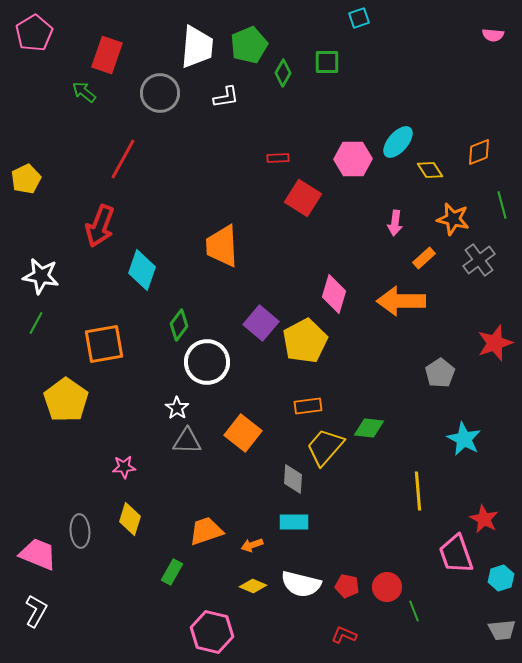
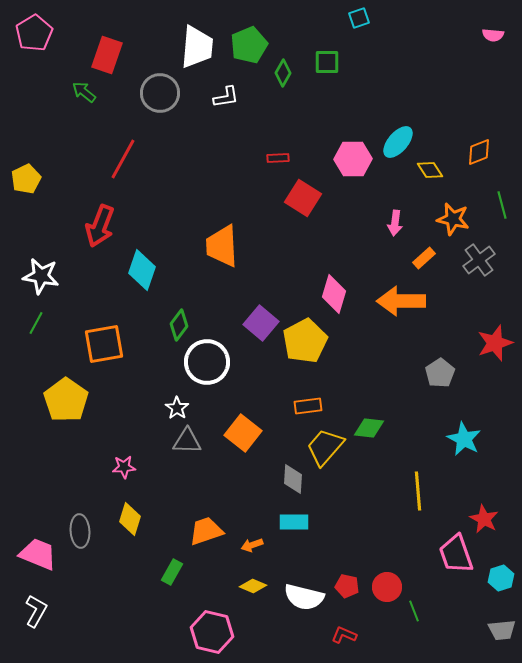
white semicircle at (301, 584): moved 3 px right, 13 px down
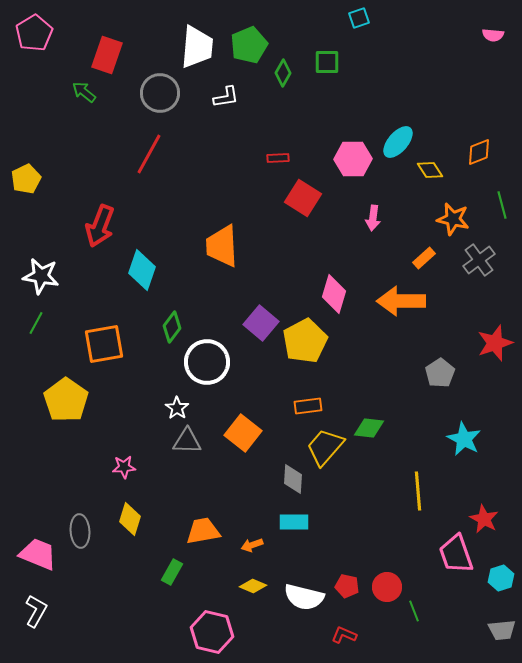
red line at (123, 159): moved 26 px right, 5 px up
pink arrow at (395, 223): moved 22 px left, 5 px up
green diamond at (179, 325): moved 7 px left, 2 px down
orange trapezoid at (206, 531): moved 3 px left; rotated 9 degrees clockwise
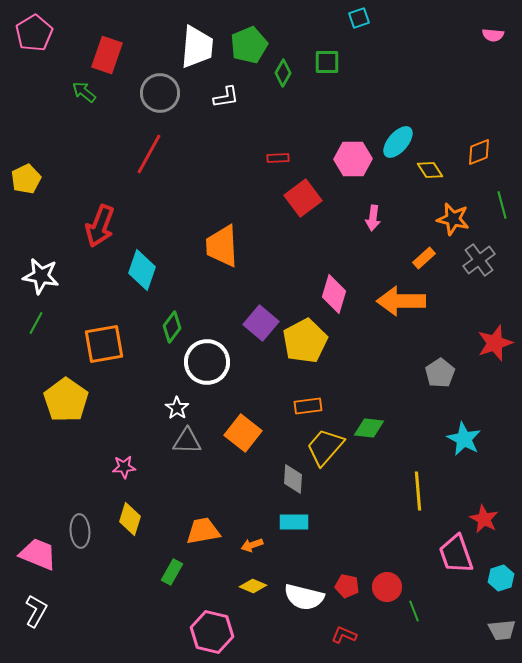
red square at (303, 198): rotated 21 degrees clockwise
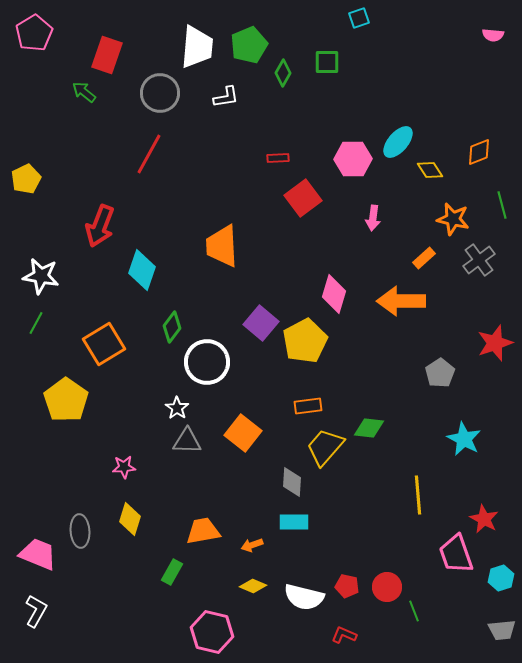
orange square at (104, 344): rotated 21 degrees counterclockwise
gray diamond at (293, 479): moved 1 px left, 3 px down
yellow line at (418, 491): moved 4 px down
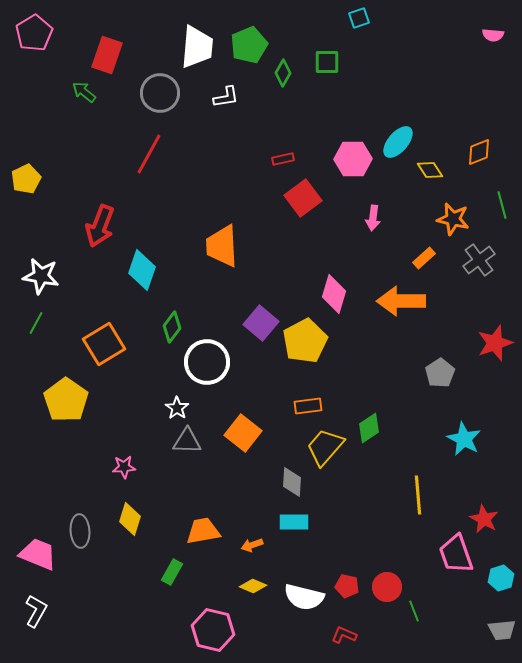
red rectangle at (278, 158): moved 5 px right, 1 px down; rotated 10 degrees counterclockwise
green diamond at (369, 428): rotated 40 degrees counterclockwise
pink hexagon at (212, 632): moved 1 px right, 2 px up
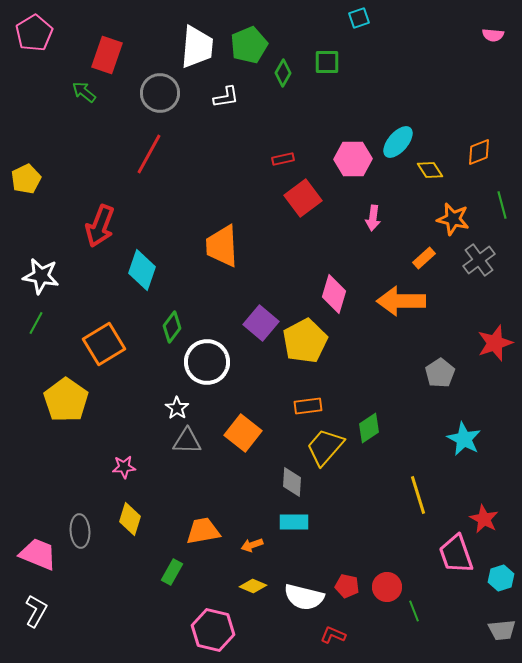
yellow line at (418, 495): rotated 12 degrees counterclockwise
red L-shape at (344, 635): moved 11 px left
